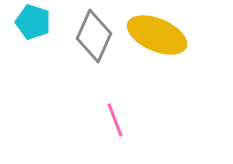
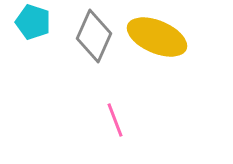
yellow ellipse: moved 2 px down
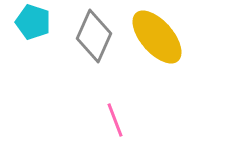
yellow ellipse: rotated 26 degrees clockwise
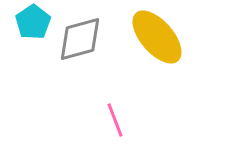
cyan pentagon: rotated 20 degrees clockwise
gray diamond: moved 14 px left, 3 px down; rotated 51 degrees clockwise
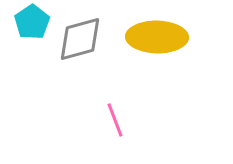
cyan pentagon: moved 1 px left
yellow ellipse: rotated 48 degrees counterclockwise
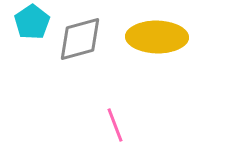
pink line: moved 5 px down
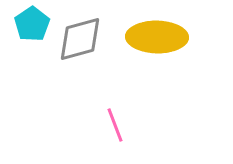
cyan pentagon: moved 2 px down
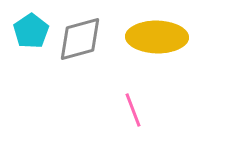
cyan pentagon: moved 1 px left, 7 px down
pink line: moved 18 px right, 15 px up
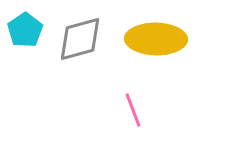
cyan pentagon: moved 6 px left, 1 px up
yellow ellipse: moved 1 px left, 2 px down
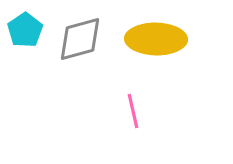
pink line: moved 1 px down; rotated 8 degrees clockwise
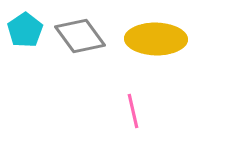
gray diamond: moved 3 px up; rotated 69 degrees clockwise
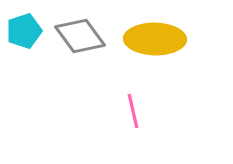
cyan pentagon: moved 1 px left, 1 px down; rotated 16 degrees clockwise
yellow ellipse: moved 1 px left
